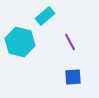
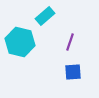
purple line: rotated 48 degrees clockwise
blue square: moved 5 px up
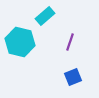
blue square: moved 5 px down; rotated 18 degrees counterclockwise
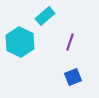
cyan hexagon: rotated 12 degrees clockwise
